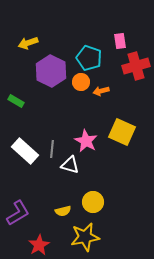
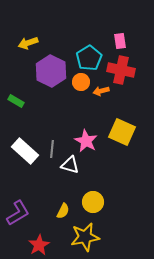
cyan pentagon: rotated 20 degrees clockwise
red cross: moved 15 px left, 4 px down; rotated 28 degrees clockwise
yellow semicircle: rotated 49 degrees counterclockwise
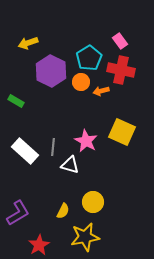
pink rectangle: rotated 28 degrees counterclockwise
gray line: moved 1 px right, 2 px up
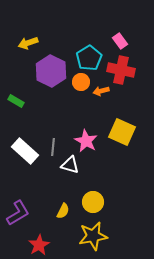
yellow star: moved 8 px right, 1 px up
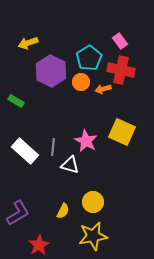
orange arrow: moved 2 px right, 2 px up
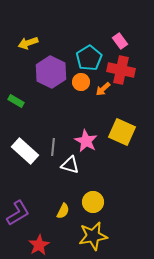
purple hexagon: moved 1 px down
orange arrow: rotated 28 degrees counterclockwise
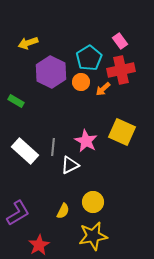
red cross: rotated 24 degrees counterclockwise
white triangle: rotated 42 degrees counterclockwise
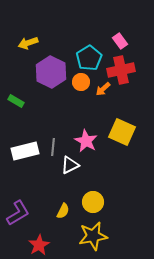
white rectangle: rotated 56 degrees counterclockwise
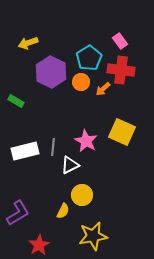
red cross: rotated 20 degrees clockwise
yellow circle: moved 11 px left, 7 px up
